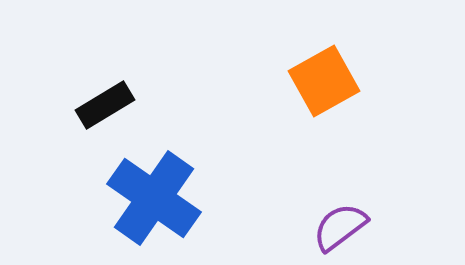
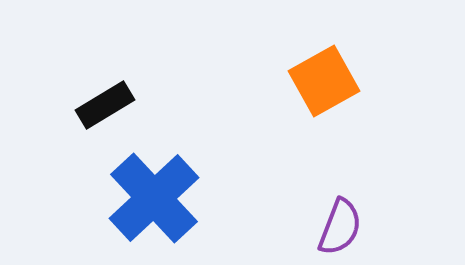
blue cross: rotated 12 degrees clockwise
purple semicircle: rotated 148 degrees clockwise
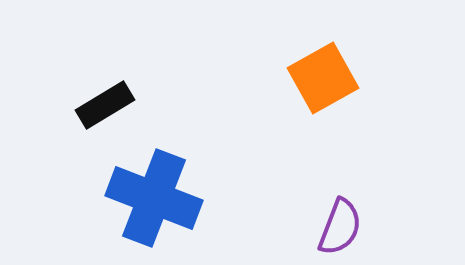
orange square: moved 1 px left, 3 px up
blue cross: rotated 26 degrees counterclockwise
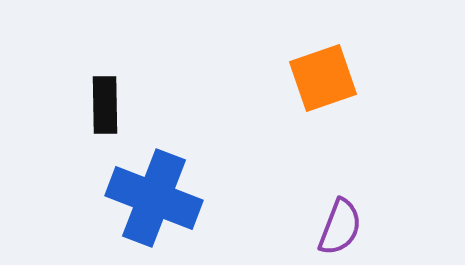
orange square: rotated 10 degrees clockwise
black rectangle: rotated 60 degrees counterclockwise
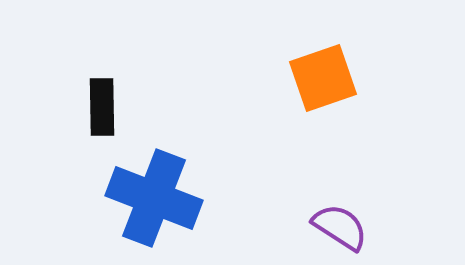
black rectangle: moved 3 px left, 2 px down
purple semicircle: rotated 78 degrees counterclockwise
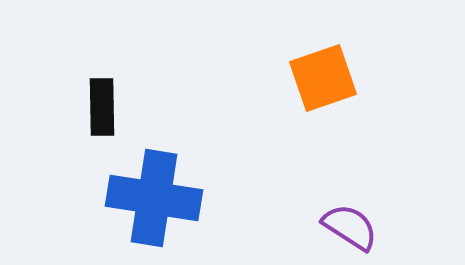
blue cross: rotated 12 degrees counterclockwise
purple semicircle: moved 10 px right
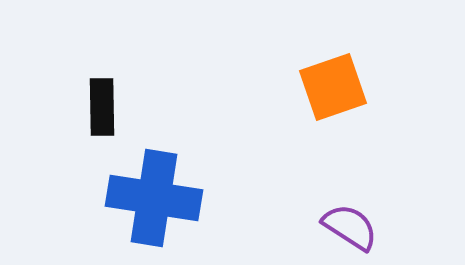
orange square: moved 10 px right, 9 px down
